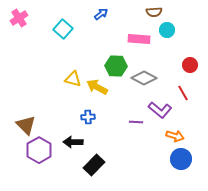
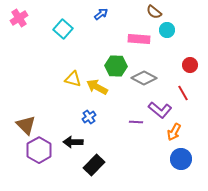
brown semicircle: rotated 42 degrees clockwise
blue cross: moved 1 px right; rotated 32 degrees counterclockwise
orange arrow: moved 1 px left, 4 px up; rotated 102 degrees clockwise
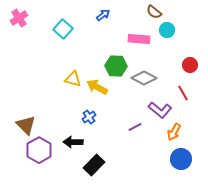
blue arrow: moved 2 px right, 1 px down
purple line: moved 1 px left, 5 px down; rotated 32 degrees counterclockwise
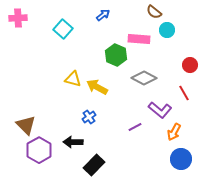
pink cross: moved 1 px left; rotated 30 degrees clockwise
green hexagon: moved 11 px up; rotated 20 degrees clockwise
red line: moved 1 px right
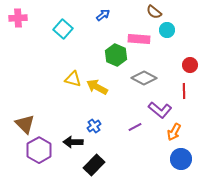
red line: moved 2 px up; rotated 28 degrees clockwise
blue cross: moved 5 px right, 9 px down
brown triangle: moved 1 px left, 1 px up
